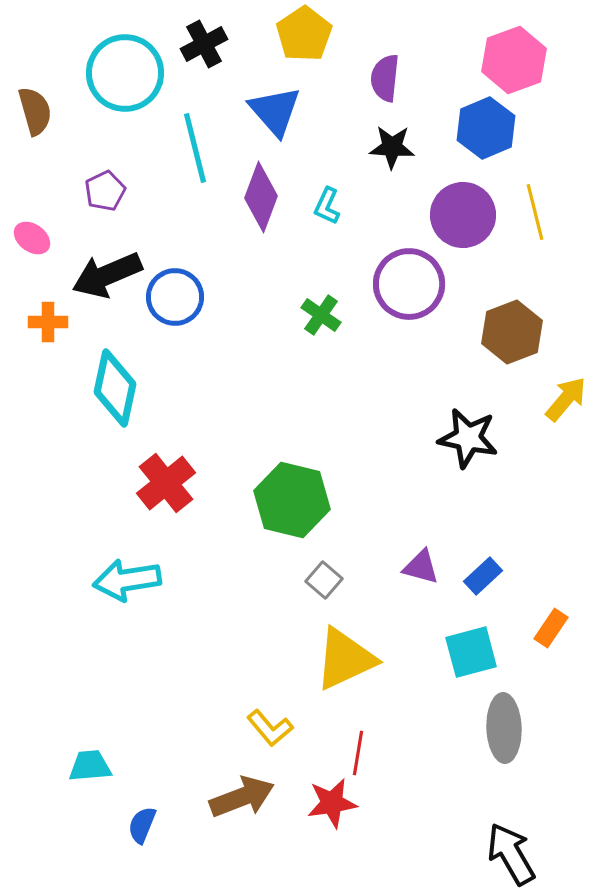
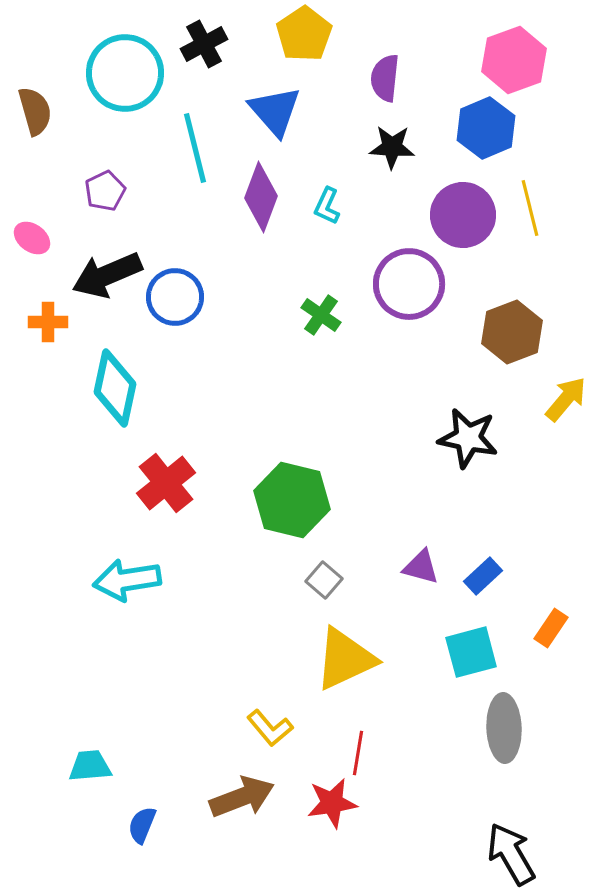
yellow line at (535, 212): moved 5 px left, 4 px up
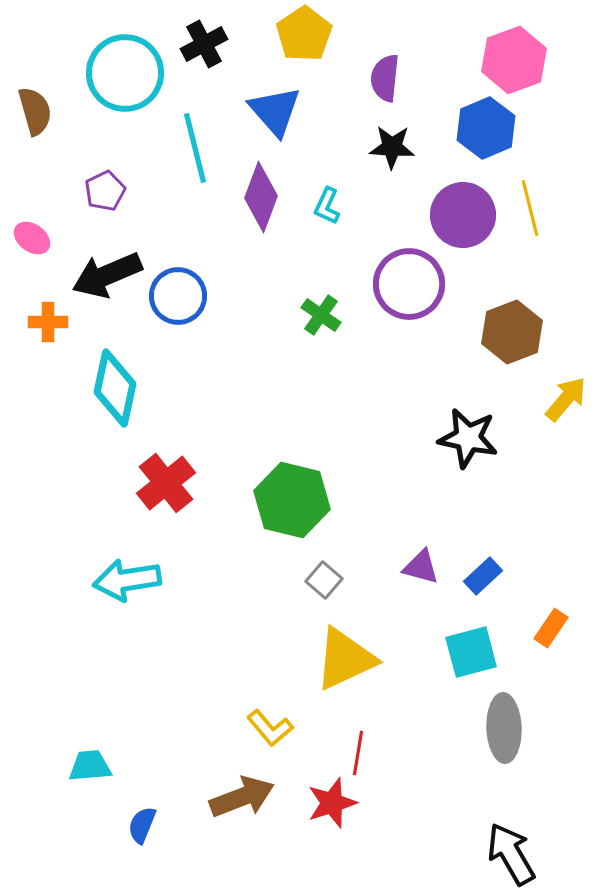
blue circle at (175, 297): moved 3 px right, 1 px up
red star at (332, 803): rotated 9 degrees counterclockwise
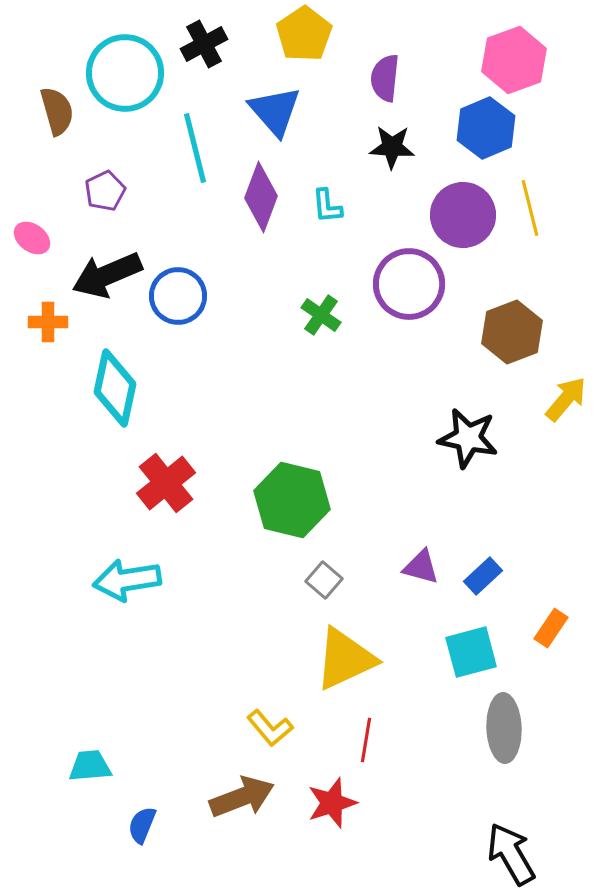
brown semicircle at (35, 111): moved 22 px right
cyan L-shape at (327, 206): rotated 30 degrees counterclockwise
red line at (358, 753): moved 8 px right, 13 px up
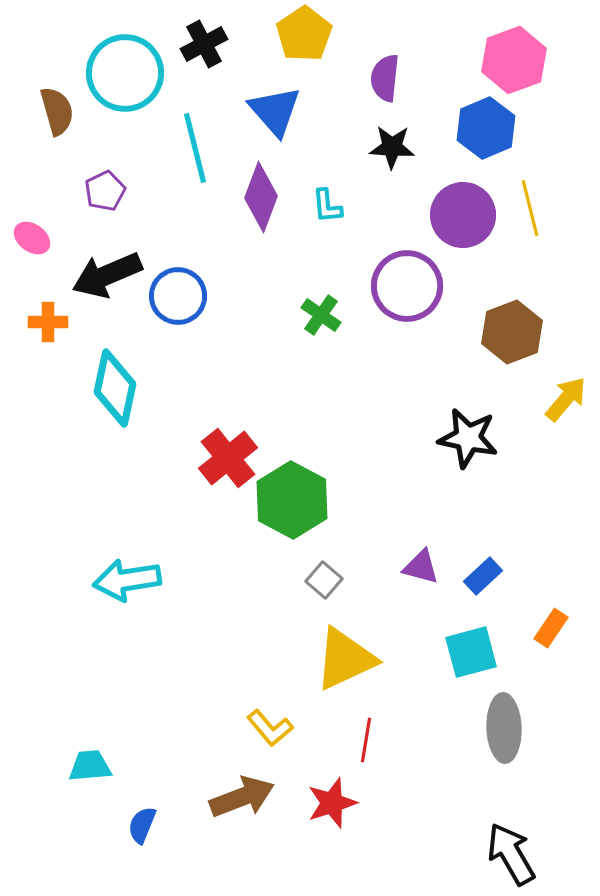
purple circle at (409, 284): moved 2 px left, 2 px down
red cross at (166, 483): moved 62 px right, 25 px up
green hexagon at (292, 500): rotated 14 degrees clockwise
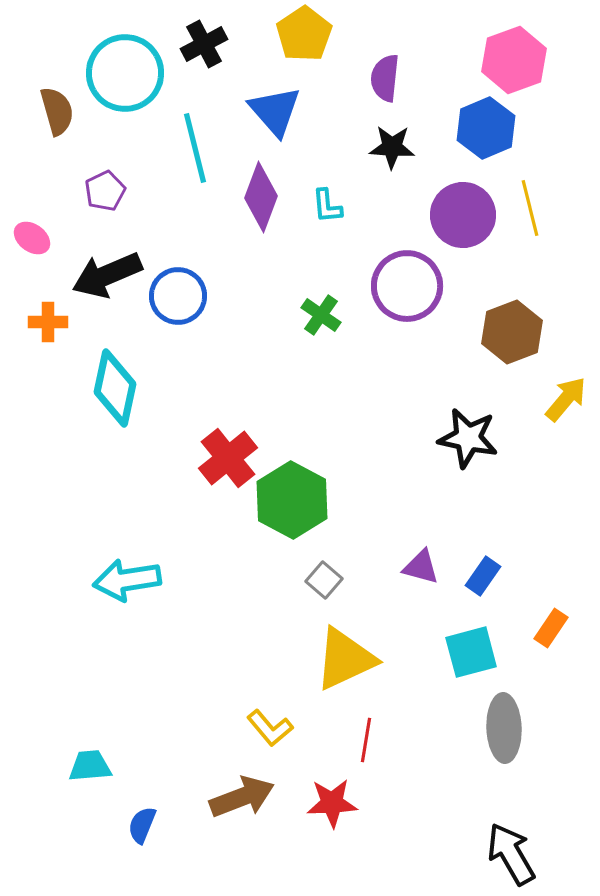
blue rectangle at (483, 576): rotated 12 degrees counterclockwise
red star at (332, 803): rotated 15 degrees clockwise
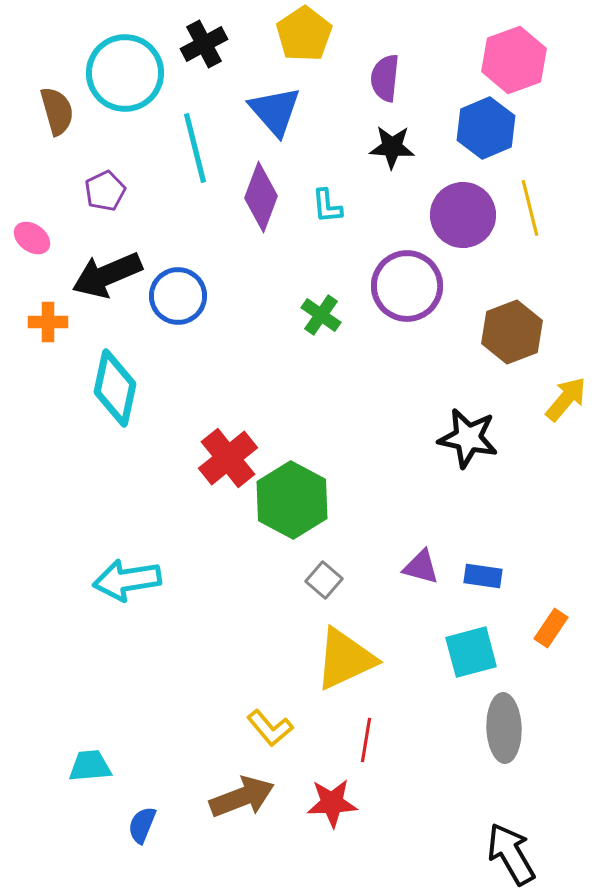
blue rectangle at (483, 576): rotated 63 degrees clockwise
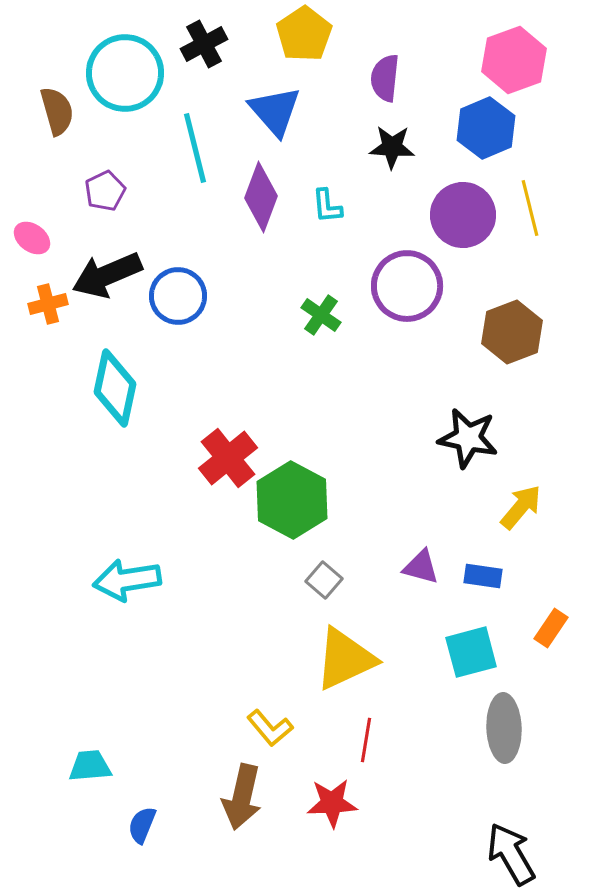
orange cross at (48, 322): moved 18 px up; rotated 15 degrees counterclockwise
yellow arrow at (566, 399): moved 45 px left, 108 px down
brown arrow at (242, 797): rotated 124 degrees clockwise
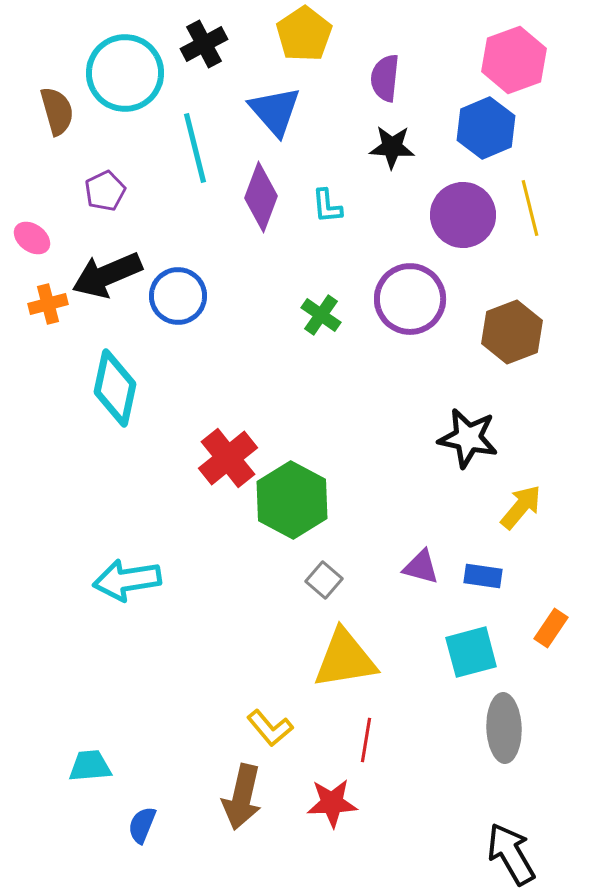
purple circle at (407, 286): moved 3 px right, 13 px down
yellow triangle at (345, 659): rotated 16 degrees clockwise
